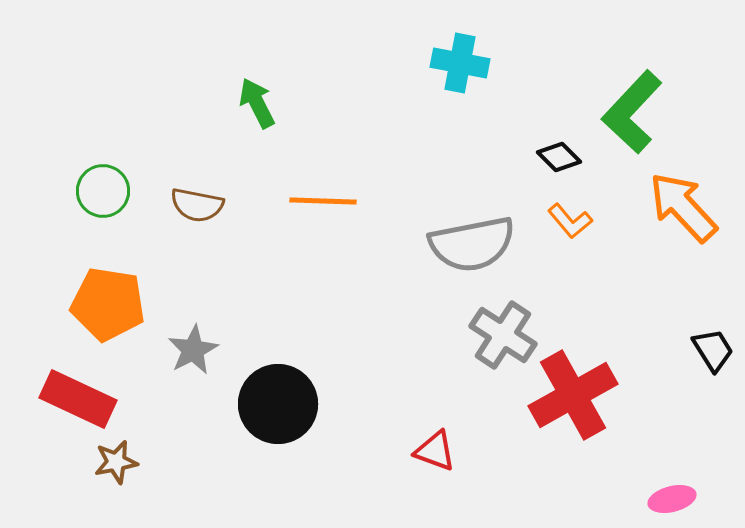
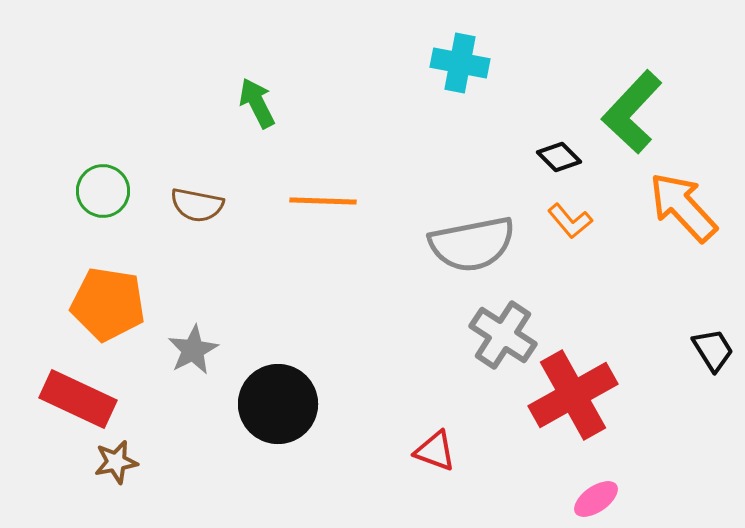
pink ellipse: moved 76 px left; rotated 21 degrees counterclockwise
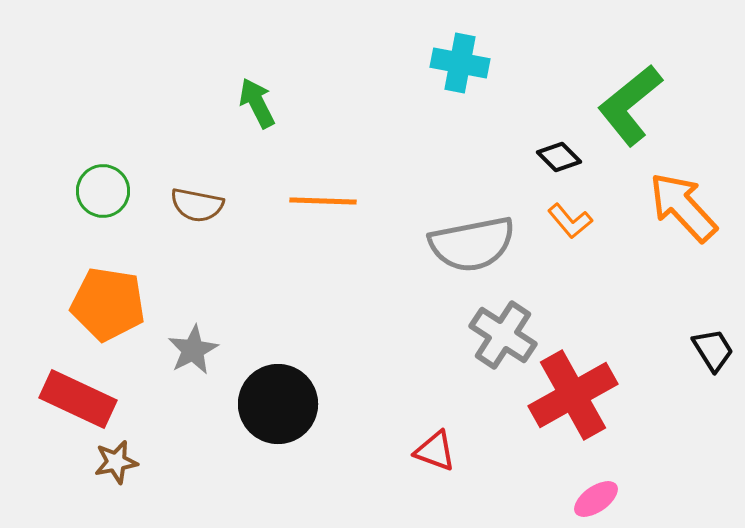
green L-shape: moved 2 px left, 7 px up; rotated 8 degrees clockwise
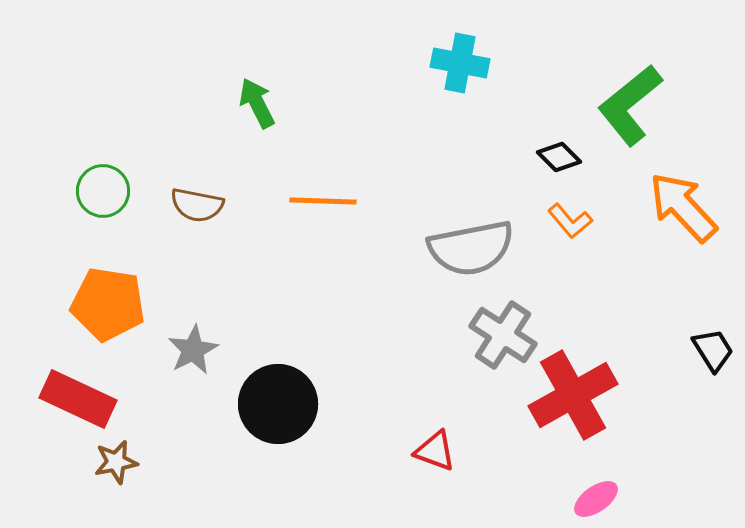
gray semicircle: moved 1 px left, 4 px down
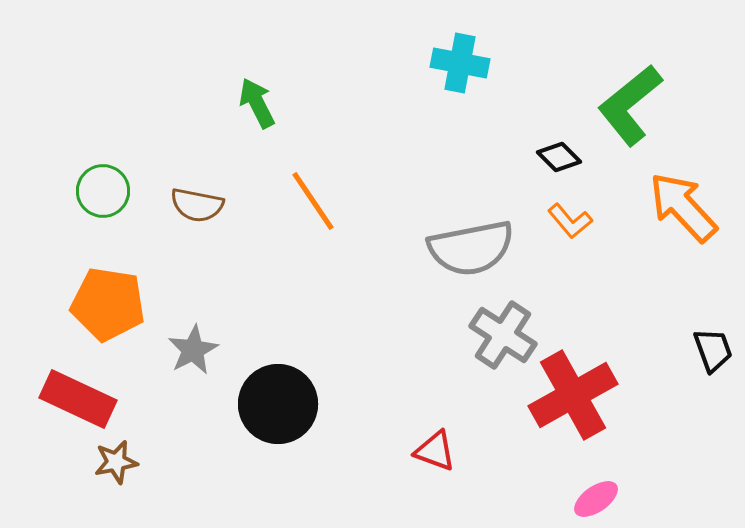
orange line: moved 10 px left; rotated 54 degrees clockwise
black trapezoid: rotated 12 degrees clockwise
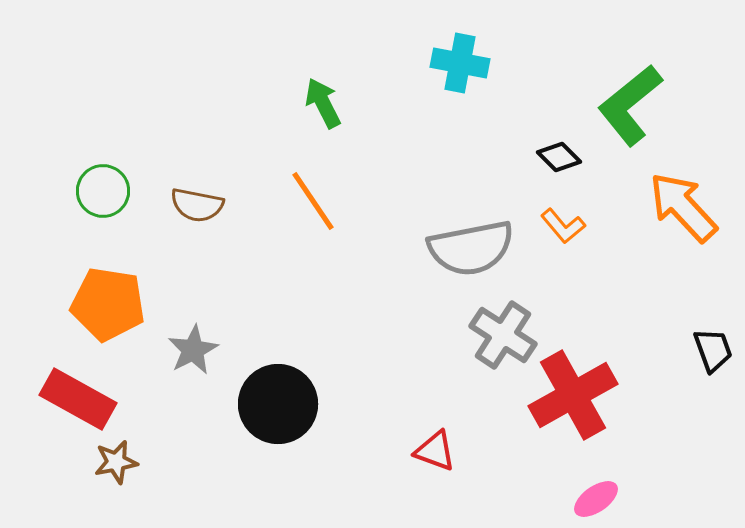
green arrow: moved 66 px right
orange L-shape: moved 7 px left, 5 px down
red rectangle: rotated 4 degrees clockwise
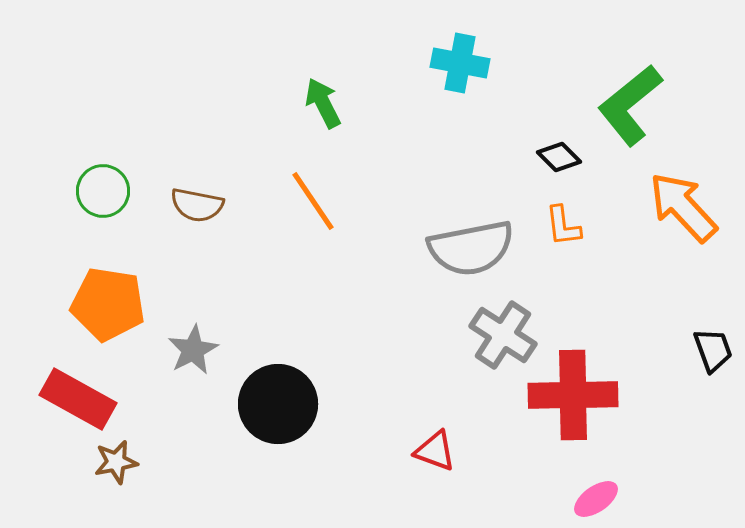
orange L-shape: rotated 33 degrees clockwise
red cross: rotated 28 degrees clockwise
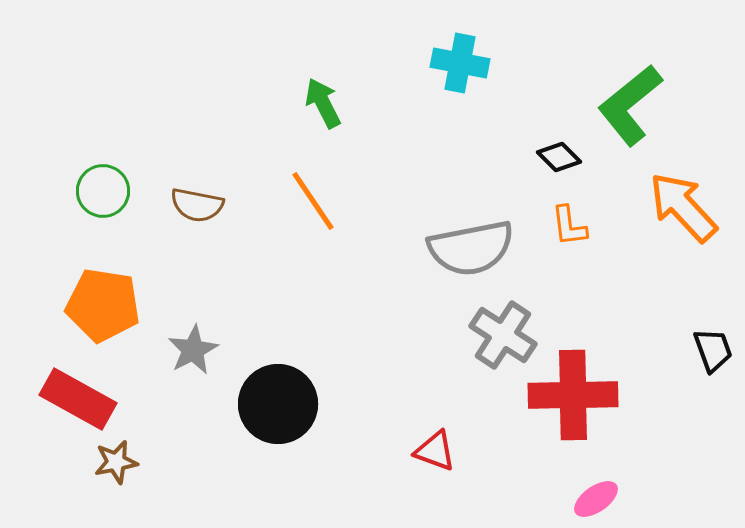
orange L-shape: moved 6 px right
orange pentagon: moved 5 px left, 1 px down
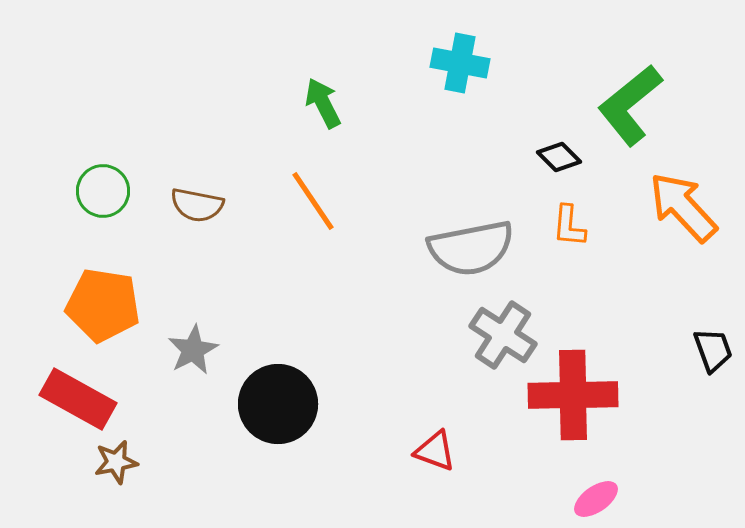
orange L-shape: rotated 12 degrees clockwise
